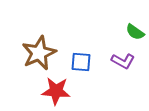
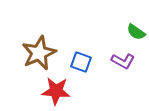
green semicircle: moved 1 px right
blue square: rotated 15 degrees clockwise
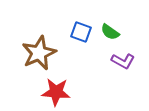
green semicircle: moved 26 px left
blue square: moved 30 px up
red star: moved 1 px down
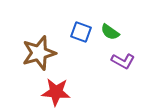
brown star: rotated 8 degrees clockwise
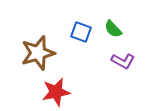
green semicircle: moved 3 px right, 3 px up; rotated 12 degrees clockwise
brown star: moved 1 px left
red star: rotated 16 degrees counterclockwise
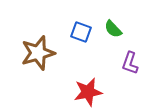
purple L-shape: moved 7 px right, 2 px down; rotated 80 degrees clockwise
red star: moved 32 px right
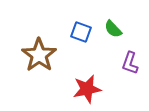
brown star: moved 1 px right, 2 px down; rotated 20 degrees counterclockwise
red star: moved 1 px left, 3 px up
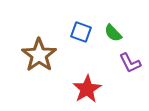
green semicircle: moved 4 px down
purple L-shape: rotated 45 degrees counterclockwise
red star: rotated 20 degrees counterclockwise
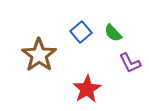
blue square: rotated 30 degrees clockwise
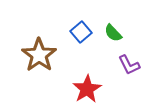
purple L-shape: moved 1 px left, 2 px down
